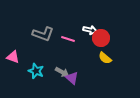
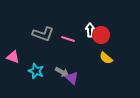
white arrow: rotated 104 degrees counterclockwise
red circle: moved 3 px up
yellow semicircle: moved 1 px right
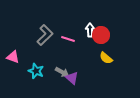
gray L-shape: moved 2 px right, 1 px down; rotated 65 degrees counterclockwise
